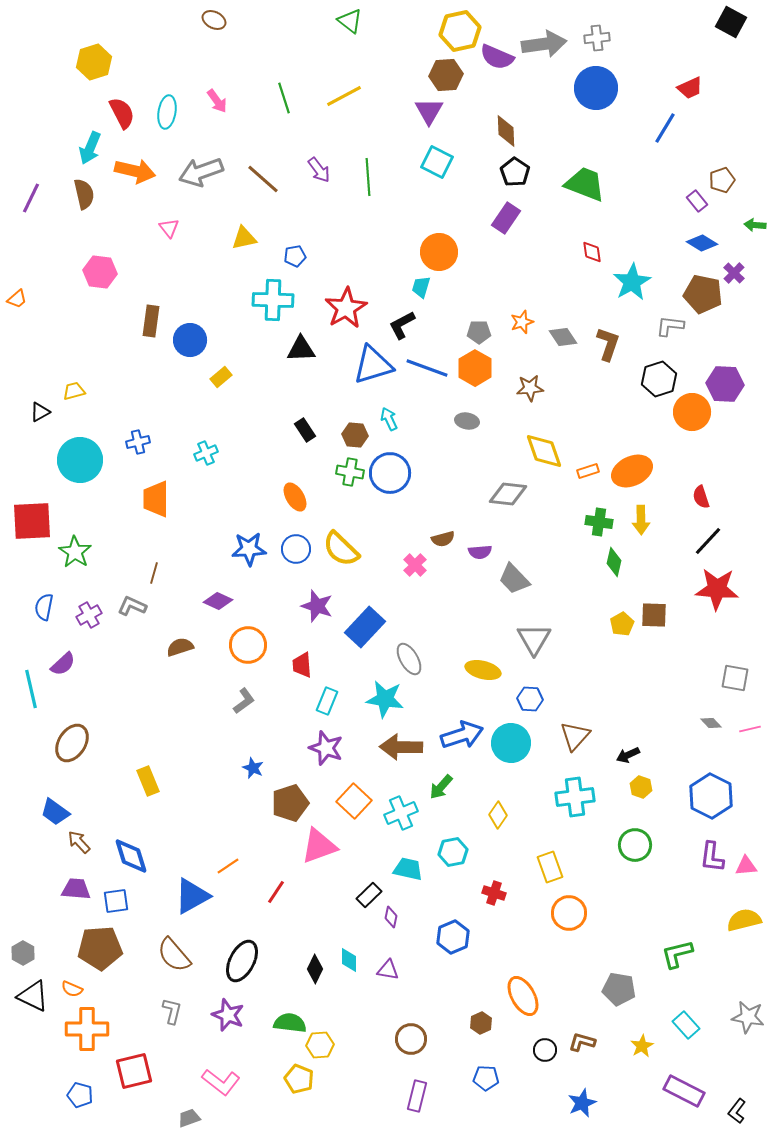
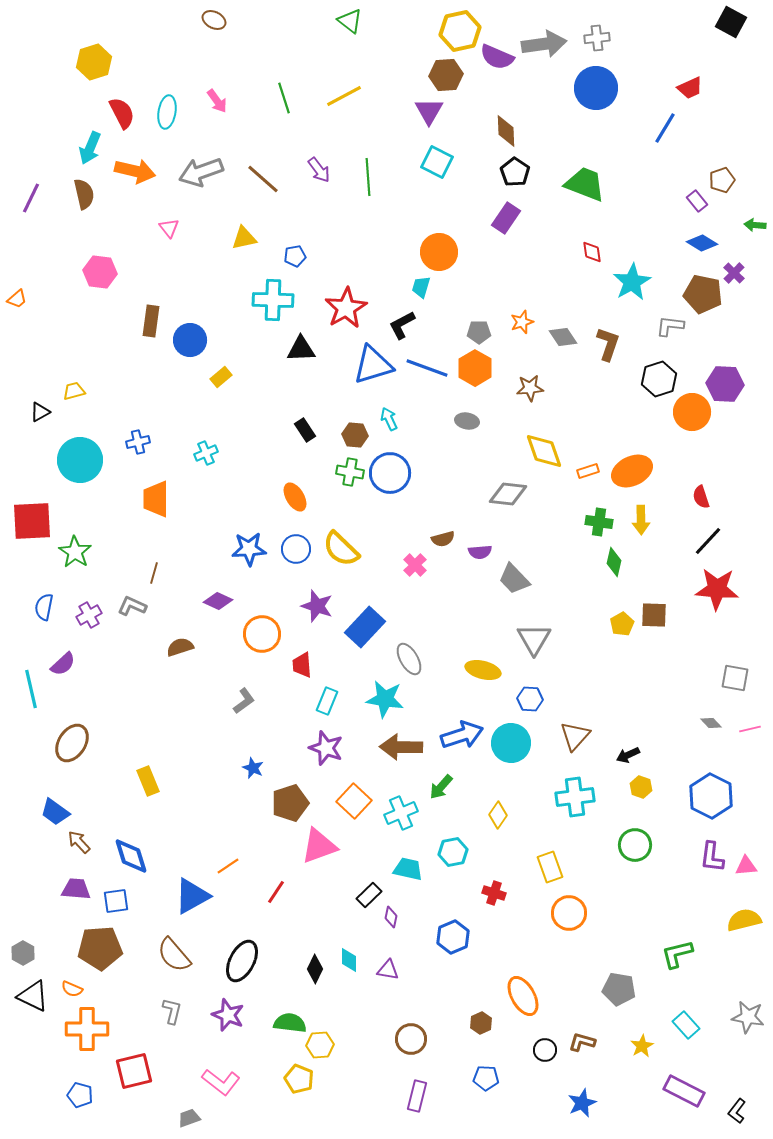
orange circle at (248, 645): moved 14 px right, 11 px up
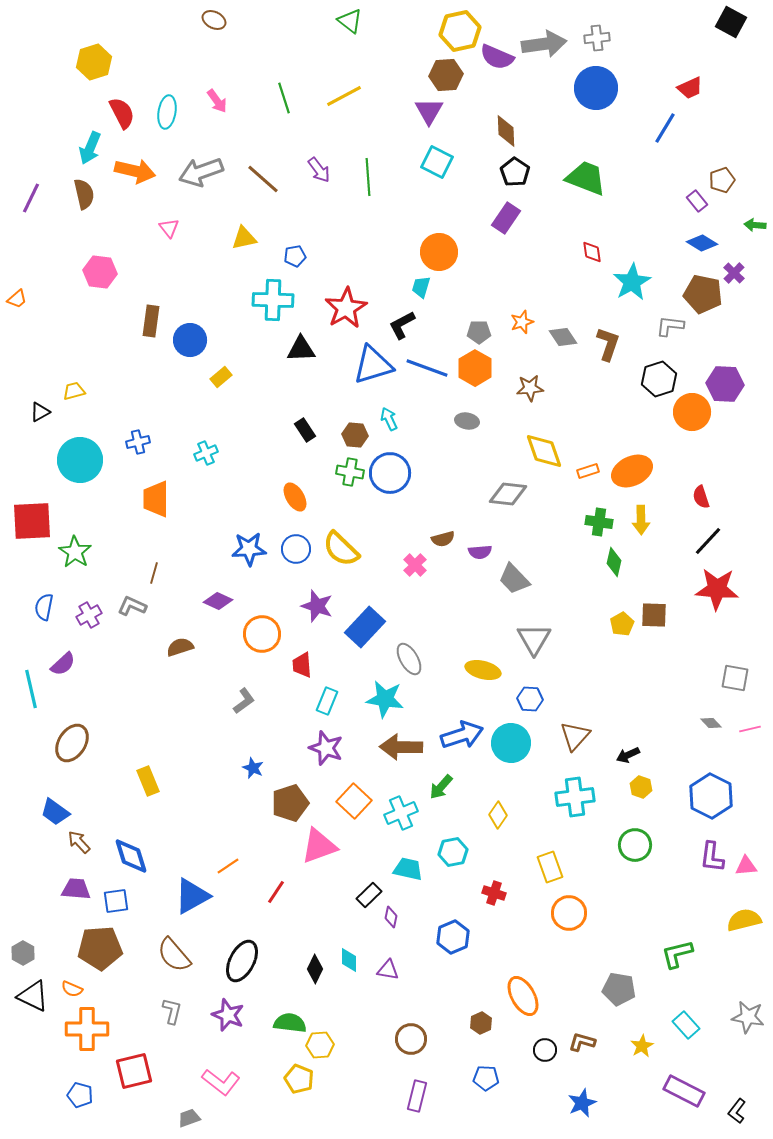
green trapezoid at (585, 184): moved 1 px right, 6 px up
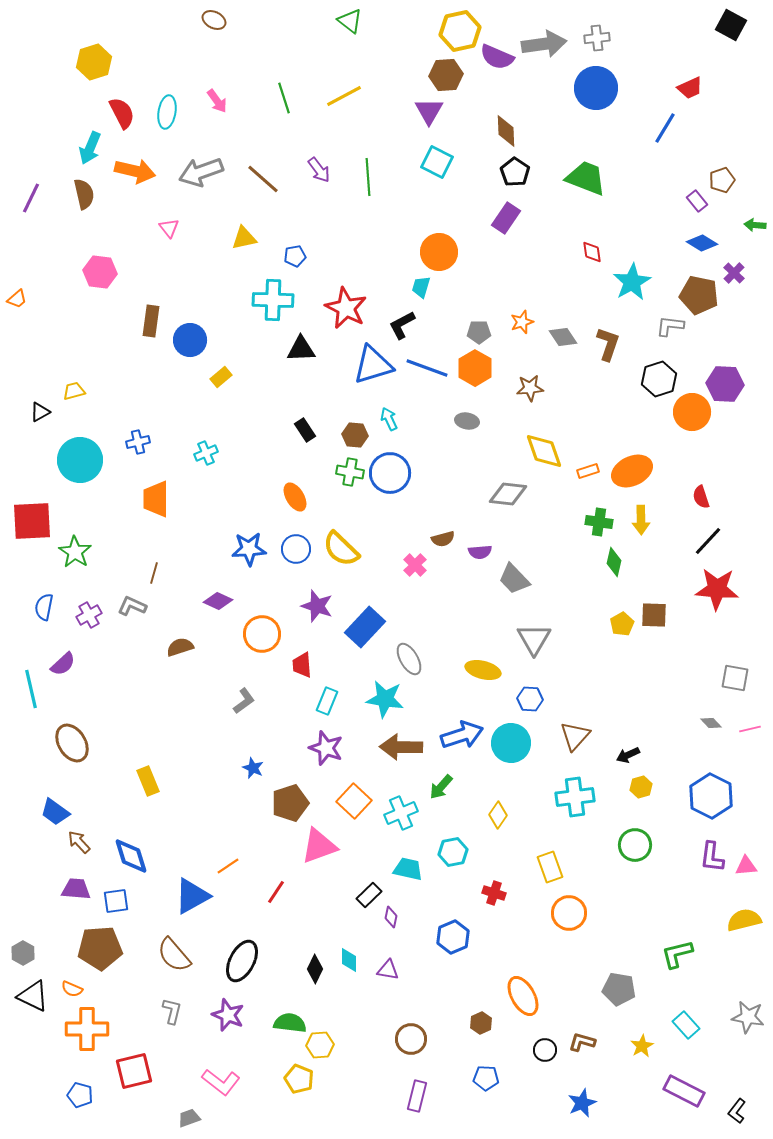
black square at (731, 22): moved 3 px down
brown pentagon at (703, 294): moved 4 px left, 1 px down
red star at (346, 308): rotated 15 degrees counterclockwise
brown ellipse at (72, 743): rotated 63 degrees counterclockwise
yellow hexagon at (641, 787): rotated 25 degrees clockwise
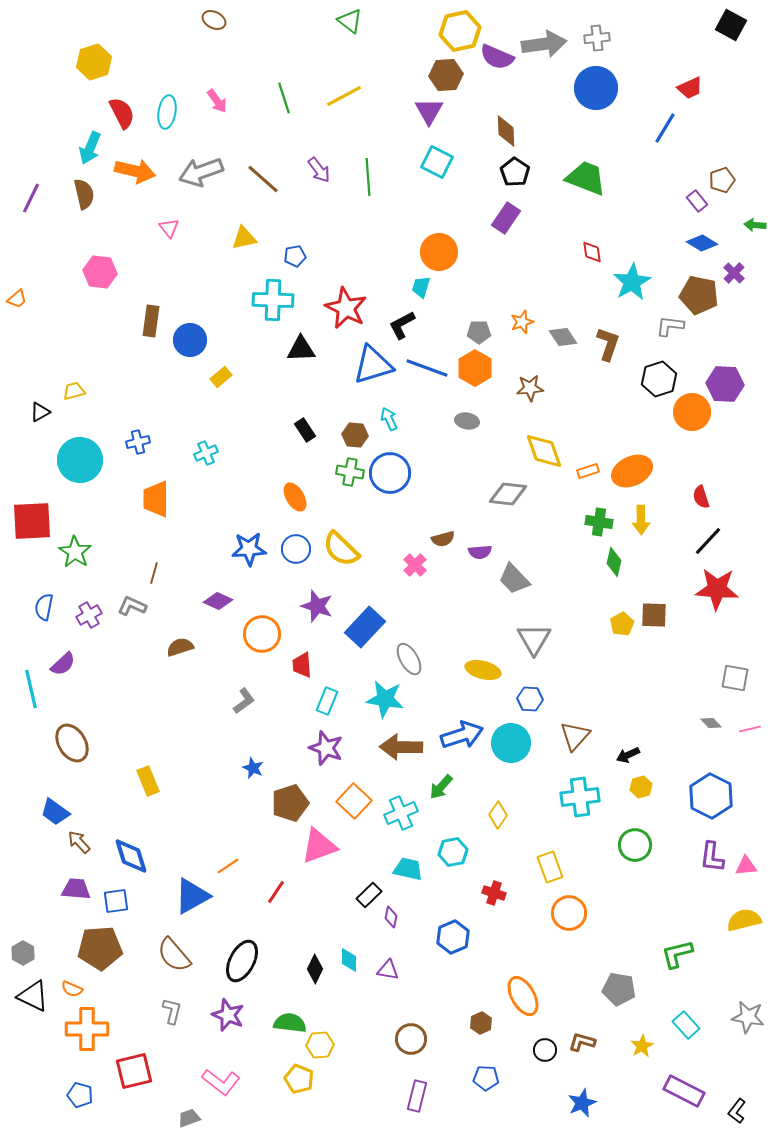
cyan cross at (575, 797): moved 5 px right
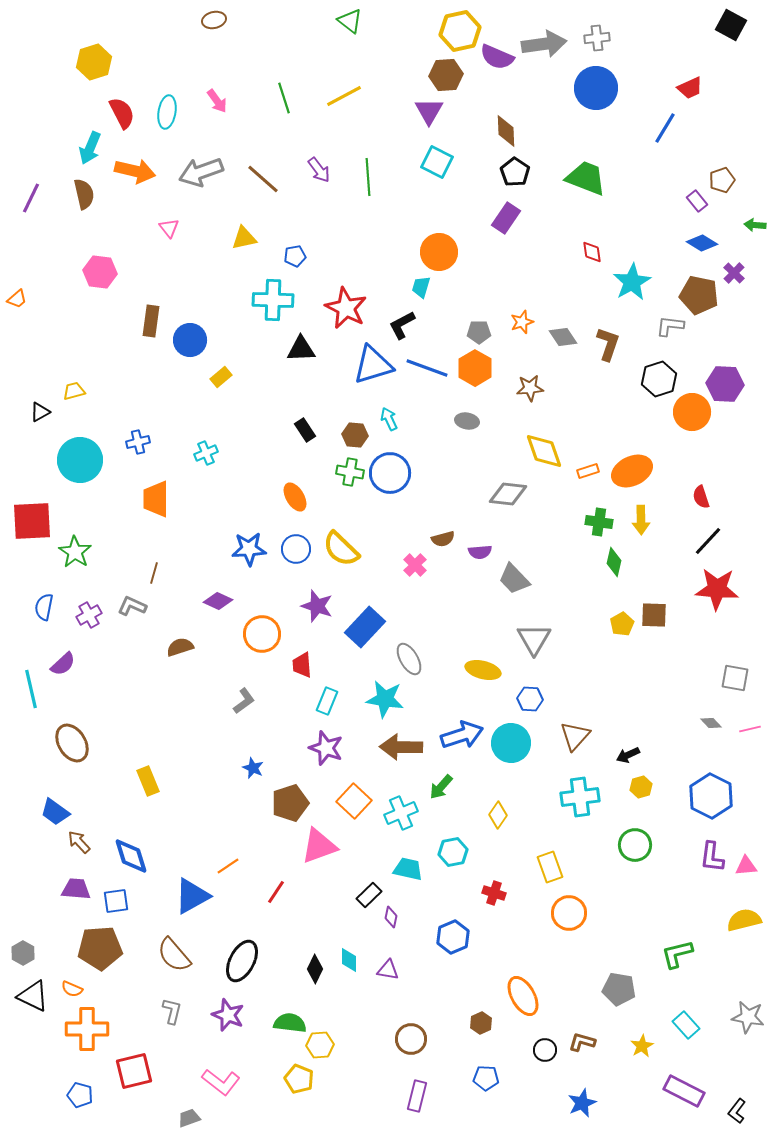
brown ellipse at (214, 20): rotated 40 degrees counterclockwise
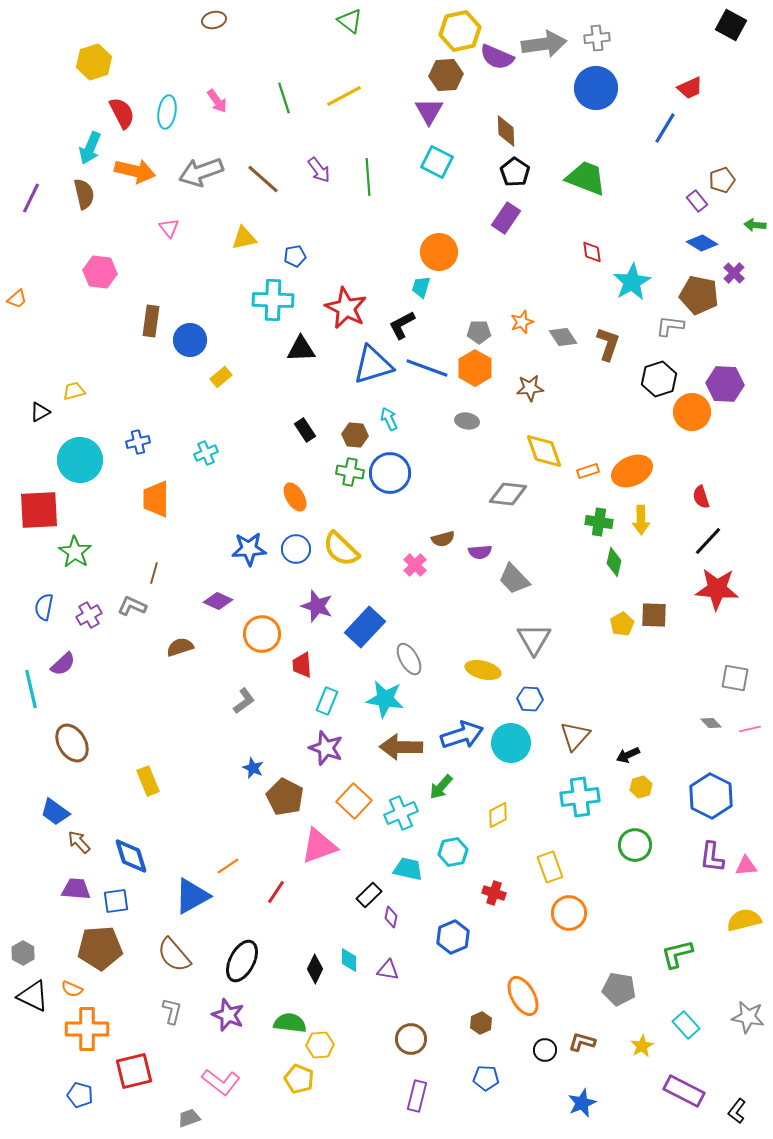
red square at (32, 521): moved 7 px right, 11 px up
brown pentagon at (290, 803): moved 5 px left, 6 px up; rotated 27 degrees counterclockwise
yellow diamond at (498, 815): rotated 28 degrees clockwise
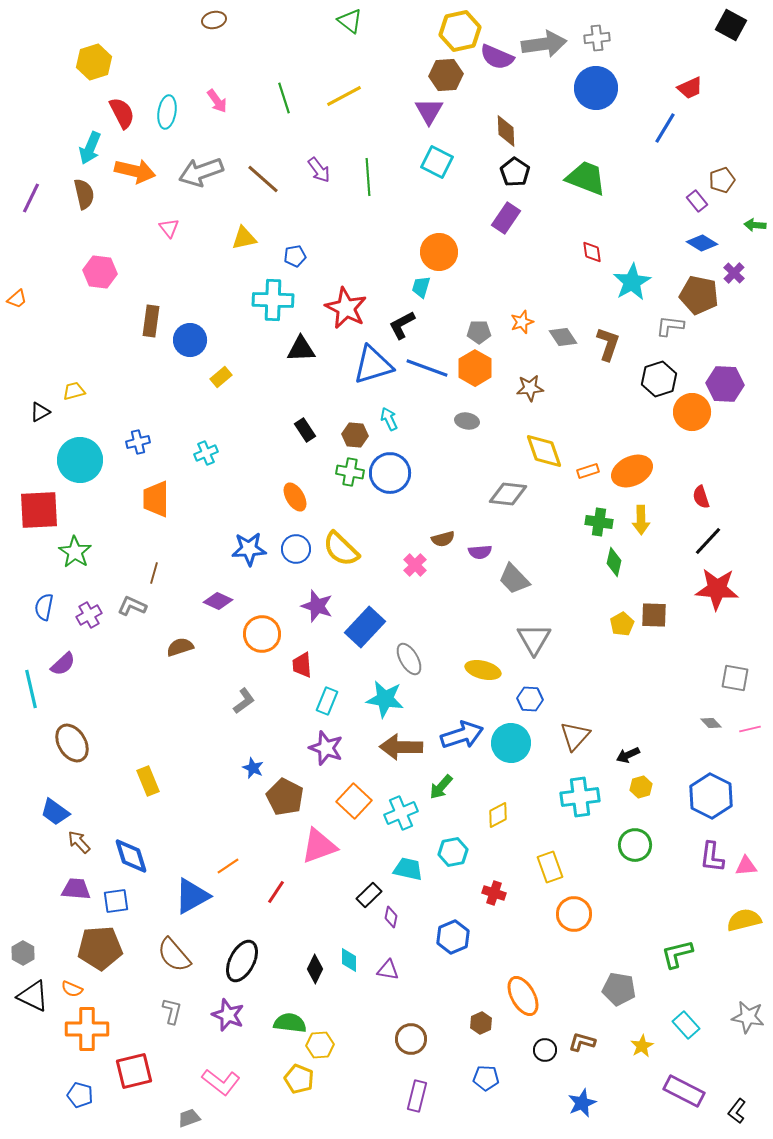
orange circle at (569, 913): moved 5 px right, 1 px down
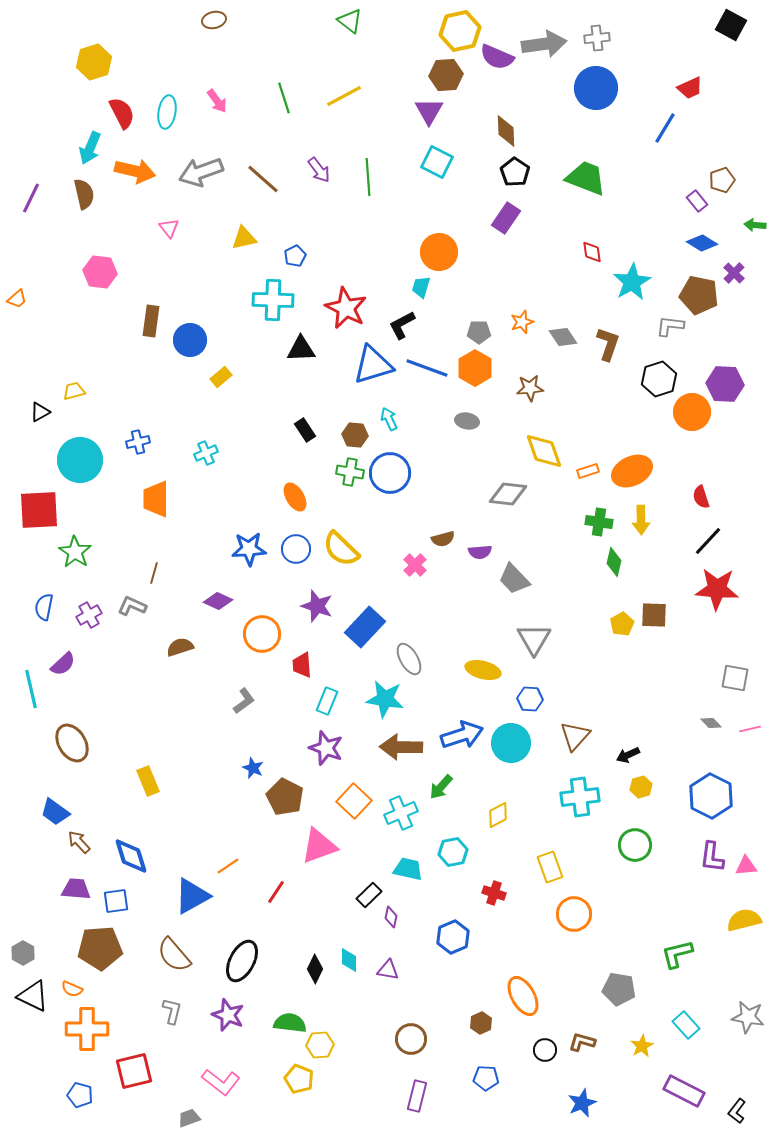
blue pentagon at (295, 256): rotated 15 degrees counterclockwise
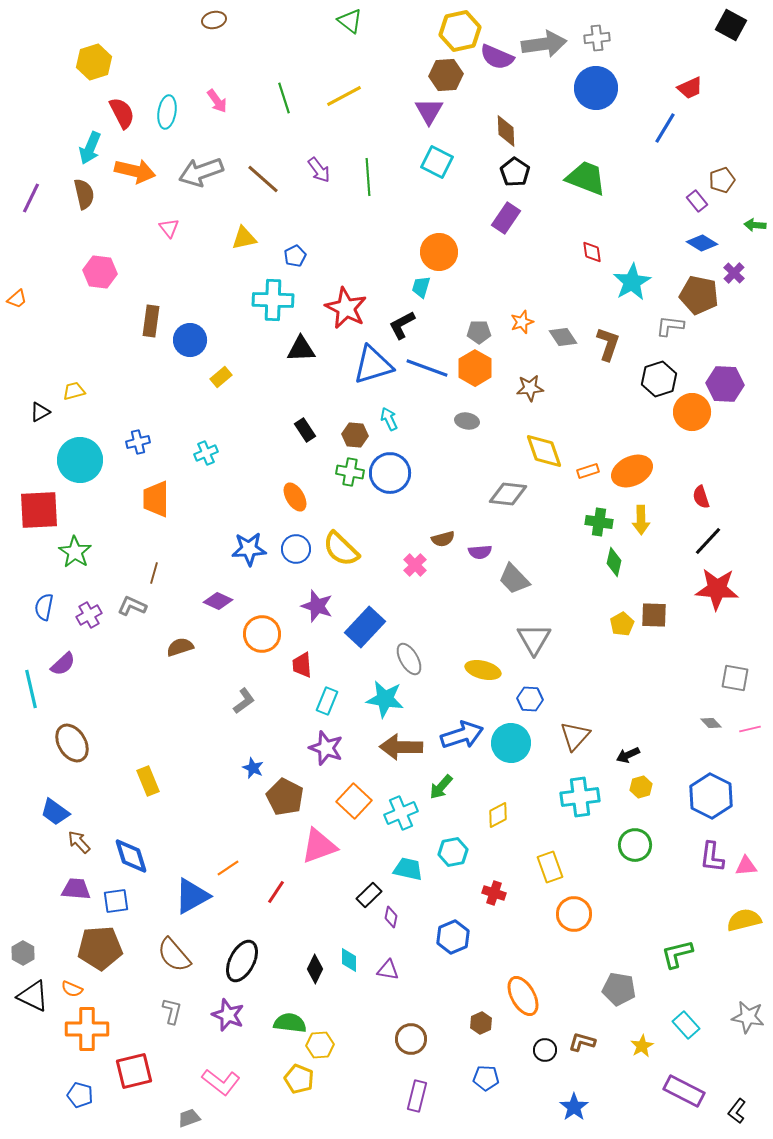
orange line at (228, 866): moved 2 px down
blue star at (582, 1103): moved 8 px left, 4 px down; rotated 12 degrees counterclockwise
